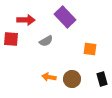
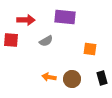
purple rectangle: rotated 40 degrees counterclockwise
red square: moved 1 px down
black rectangle: moved 1 px up
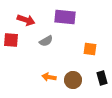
red arrow: rotated 18 degrees clockwise
brown circle: moved 1 px right, 1 px down
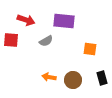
purple rectangle: moved 1 px left, 4 px down
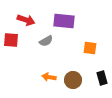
orange square: moved 1 px up
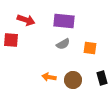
gray semicircle: moved 17 px right, 3 px down
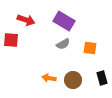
purple rectangle: rotated 25 degrees clockwise
orange arrow: moved 1 px down
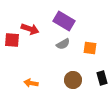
red arrow: moved 4 px right, 9 px down
red square: moved 1 px right
orange arrow: moved 18 px left, 5 px down
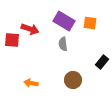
gray semicircle: rotated 112 degrees clockwise
orange square: moved 25 px up
black rectangle: moved 16 px up; rotated 56 degrees clockwise
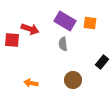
purple rectangle: moved 1 px right
